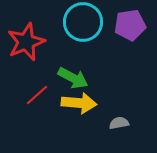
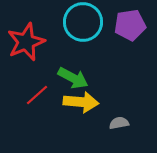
yellow arrow: moved 2 px right, 1 px up
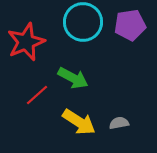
yellow arrow: moved 2 px left, 20 px down; rotated 28 degrees clockwise
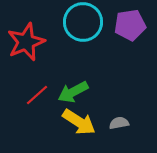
green arrow: moved 14 px down; rotated 124 degrees clockwise
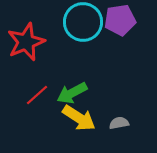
purple pentagon: moved 10 px left, 5 px up
green arrow: moved 1 px left, 1 px down
yellow arrow: moved 4 px up
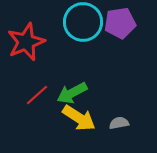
purple pentagon: moved 3 px down
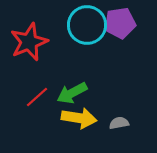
cyan circle: moved 4 px right, 3 px down
red star: moved 3 px right
red line: moved 2 px down
yellow arrow: rotated 24 degrees counterclockwise
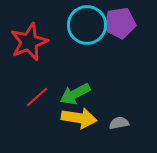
green arrow: moved 3 px right, 1 px down
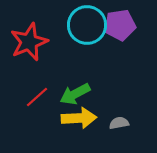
purple pentagon: moved 2 px down
yellow arrow: rotated 12 degrees counterclockwise
